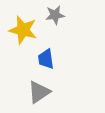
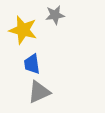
blue trapezoid: moved 14 px left, 5 px down
gray triangle: rotated 10 degrees clockwise
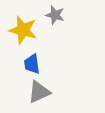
gray star: rotated 24 degrees clockwise
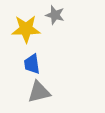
yellow star: moved 3 px right, 1 px up; rotated 16 degrees counterclockwise
gray triangle: rotated 10 degrees clockwise
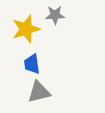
gray star: rotated 18 degrees counterclockwise
yellow star: rotated 16 degrees counterclockwise
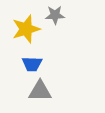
blue trapezoid: rotated 80 degrees counterclockwise
gray triangle: moved 1 px right, 1 px up; rotated 15 degrees clockwise
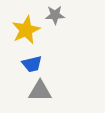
yellow star: moved 1 px down; rotated 8 degrees counterclockwise
blue trapezoid: rotated 15 degrees counterclockwise
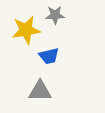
yellow star: rotated 16 degrees clockwise
blue trapezoid: moved 17 px right, 8 px up
